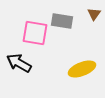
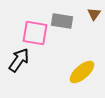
black arrow: moved 3 px up; rotated 95 degrees clockwise
yellow ellipse: moved 3 px down; rotated 20 degrees counterclockwise
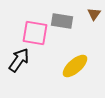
yellow ellipse: moved 7 px left, 6 px up
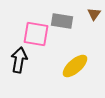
pink square: moved 1 px right, 1 px down
black arrow: rotated 25 degrees counterclockwise
